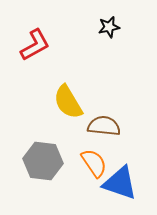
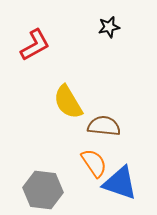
gray hexagon: moved 29 px down
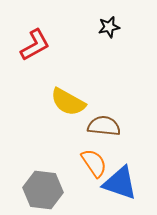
yellow semicircle: rotated 30 degrees counterclockwise
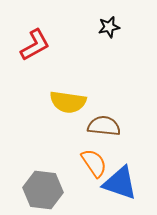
yellow semicircle: rotated 21 degrees counterclockwise
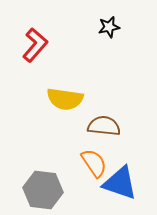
red L-shape: rotated 20 degrees counterclockwise
yellow semicircle: moved 3 px left, 3 px up
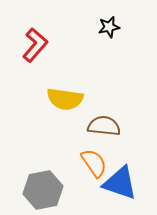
gray hexagon: rotated 18 degrees counterclockwise
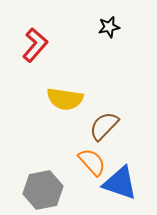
brown semicircle: rotated 52 degrees counterclockwise
orange semicircle: moved 2 px left, 1 px up; rotated 8 degrees counterclockwise
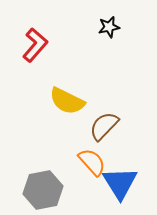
yellow semicircle: moved 2 px right, 2 px down; rotated 18 degrees clockwise
blue triangle: rotated 39 degrees clockwise
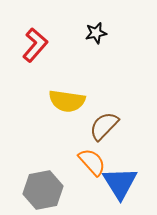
black star: moved 13 px left, 6 px down
yellow semicircle: rotated 18 degrees counterclockwise
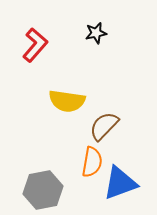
orange semicircle: rotated 52 degrees clockwise
blue triangle: rotated 42 degrees clockwise
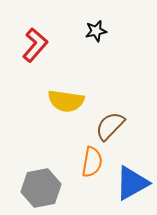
black star: moved 2 px up
yellow semicircle: moved 1 px left
brown semicircle: moved 6 px right
blue triangle: moved 12 px right; rotated 9 degrees counterclockwise
gray hexagon: moved 2 px left, 2 px up
